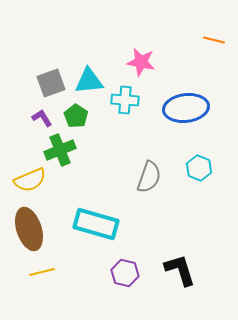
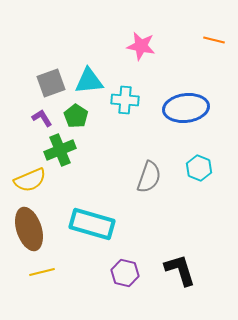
pink star: moved 16 px up
cyan rectangle: moved 4 px left
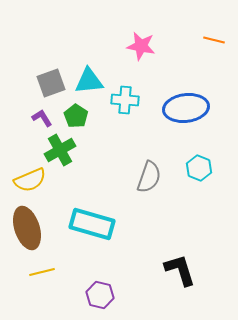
green cross: rotated 8 degrees counterclockwise
brown ellipse: moved 2 px left, 1 px up
purple hexagon: moved 25 px left, 22 px down
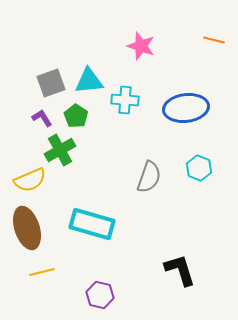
pink star: rotated 8 degrees clockwise
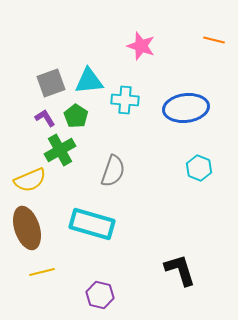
purple L-shape: moved 3 px right
gray semicircle: moved 36 px left, 6 px up
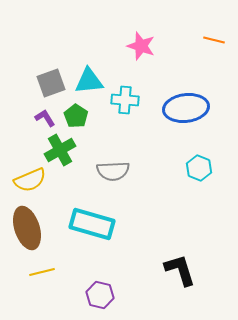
gray semicircle: rotated 68 degrees clockwise
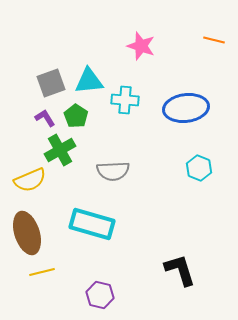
brown ellipse: moved 5 px down
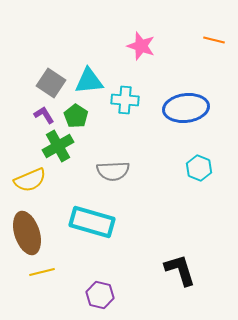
gray square: rotated 36 degrees counterclockwise
purple L-shape: moved 1 px left, 3 px up
green cross: moved 2 px left, 4 px up
cyan rectangle: moved 2 px up
